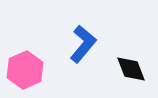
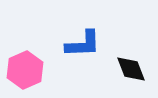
blue L-shape: rotated 48 degrees clockwise
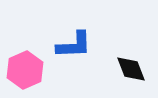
blue L-shape: moved 9 px left, 1 px down
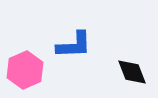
black diamond: moved 1 px right, 3 px down
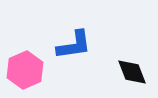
blue L-shape: rotated 6 degrees counterclockwise
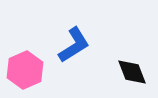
blue L-shape: rotated 24 degrees counterclockwise
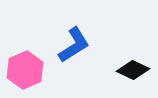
black diamond: moved 1 px right, 2 px up; rotated 44 degrees counterclockwise
